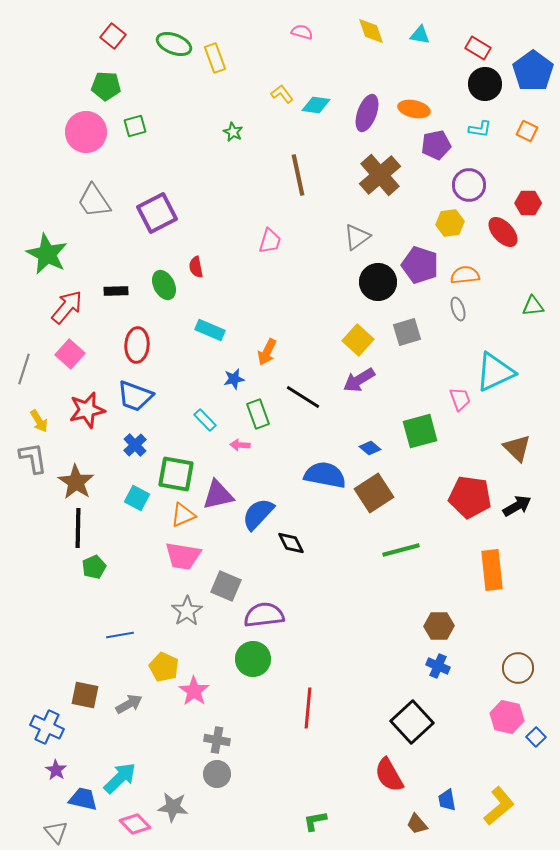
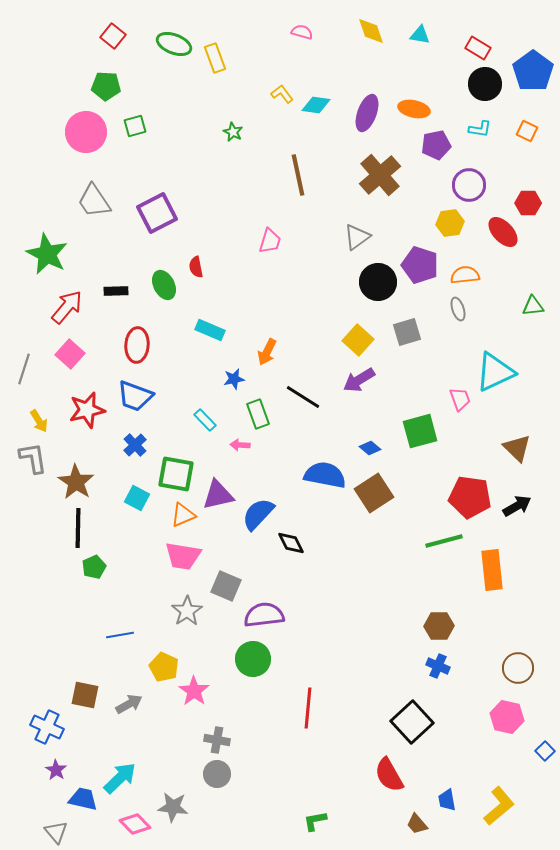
green line at (401, 550): moved 43 px right, 9 px up
blue square at (536, 737): moved 9 px right, 14 px down
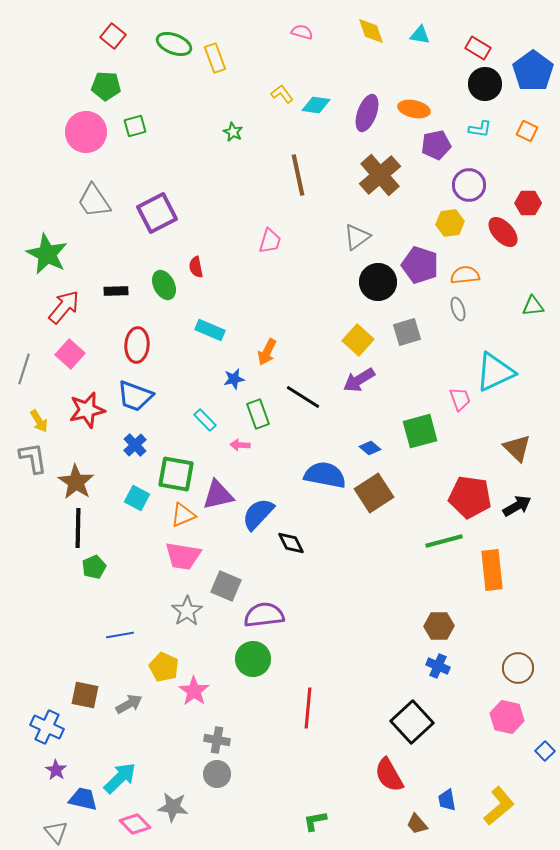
red arrow at (67, 307): moved 3 px left
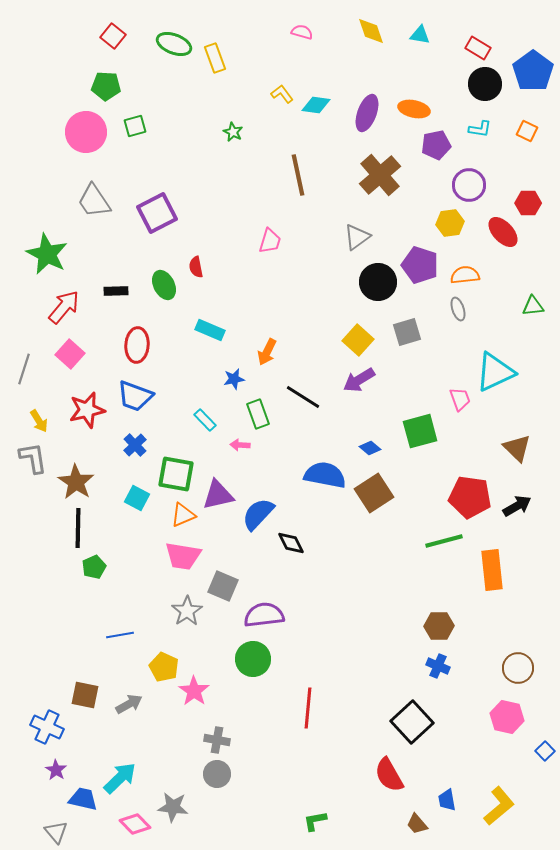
gray square at (226, 586): moved 3 px left
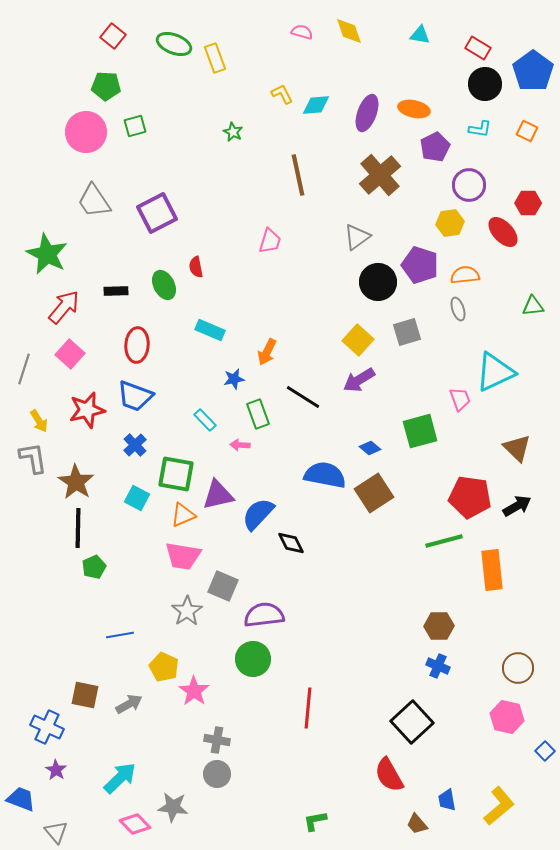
yellow diamond at (371, 31): moved 22 px left
yellow L-shape at (282, 94): rotated 10 degrees clockwise
cyan diamond at (316, 105): rotated 12 degrees counterclockwise
purple pentagon at (436, 145): moved 1 px left, 2 px down; rotated 16 degrees counterclockwise
blue trapezoid at (83, 799): moved 62 px left; rotated 8 degrees clockwise
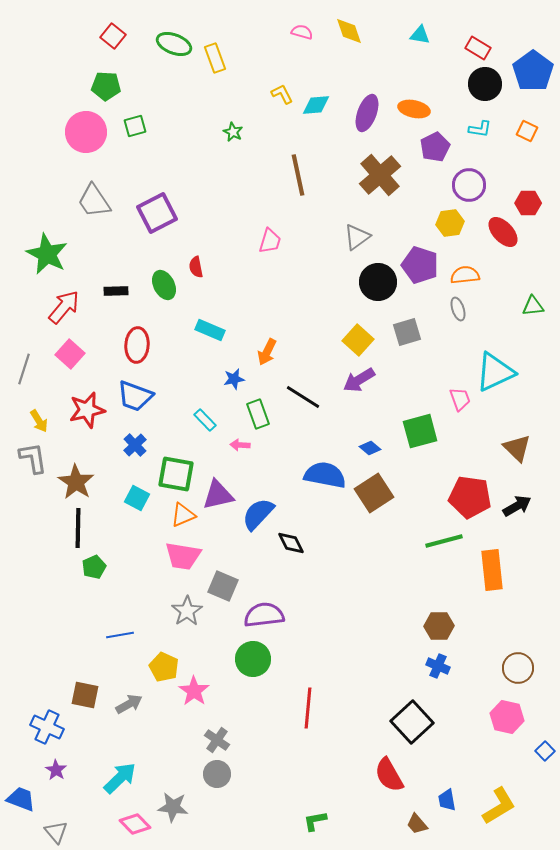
gray cross at (217, 740): rotated 25 degrees clockwise
yellow L-shape at (499, 806): rotated 9 degrees clockwise
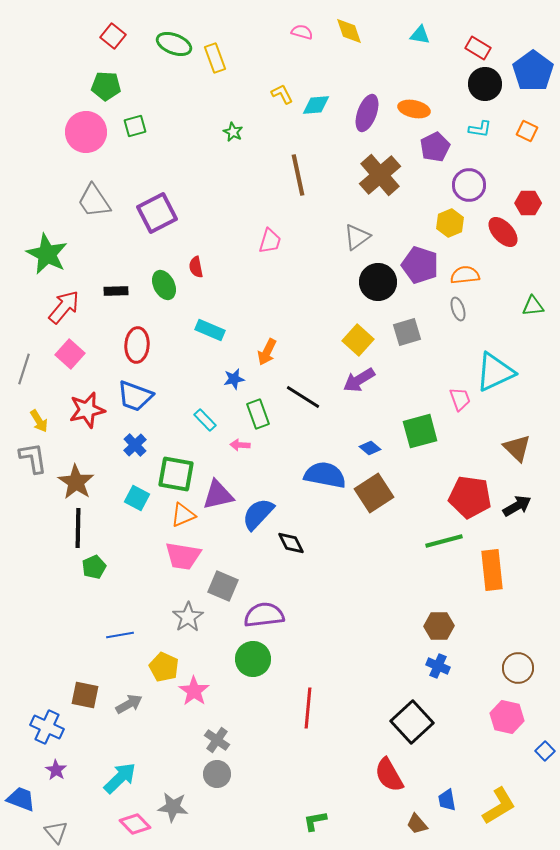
yellow hexagon at (450, 223): rotated 16 degrees counterclockwise
gray star at (187, 611): moved 1 px right, 6 px down
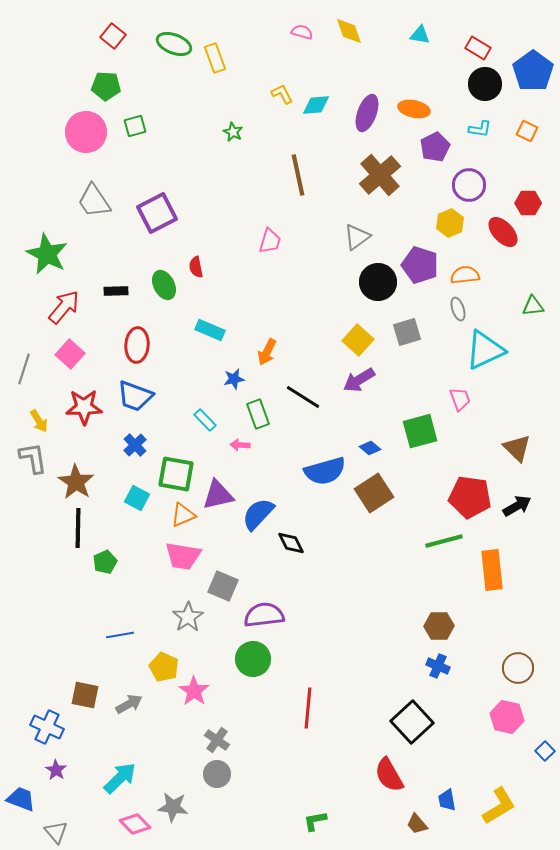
cyan triangle at (495, 372): moved 10 px left, 22 px up
red star at (87, 410): moved 3 px left, 3 px up; rotated 12 degrees clockwise
blue semicircle at (325, 475): moved 4 px up; rotated 153 degrees clockwise
green pentagon at (94, 567): moved 11 px right, 5 px up
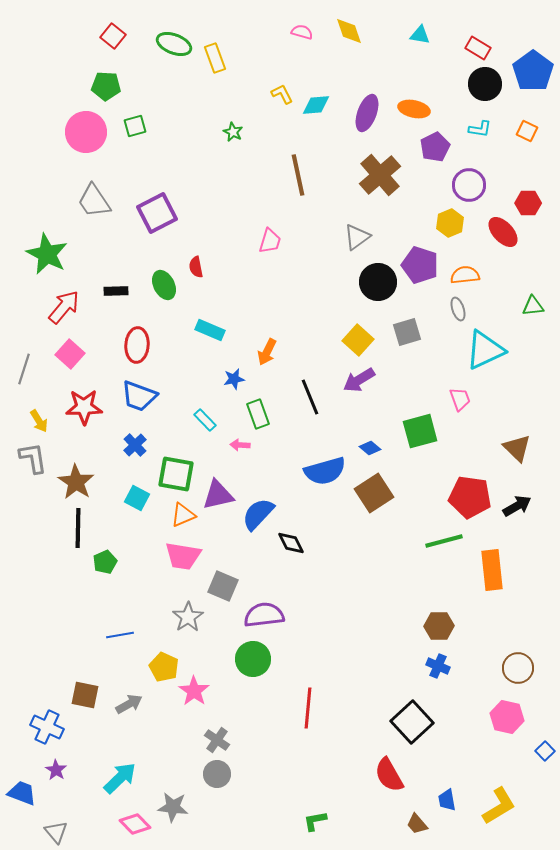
blue trapezoid at (135, 396): moved 4 px right
black line at (303, 397): moved 7 px right; rotated 36 degrees clockwise
blue trapezoid at (21, 799): moved 1 px right, 6 px up
